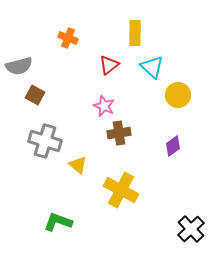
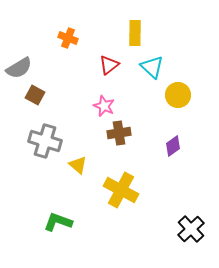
gray semicircle: moved 2 px down; rotated 16 degrees counterclockwise
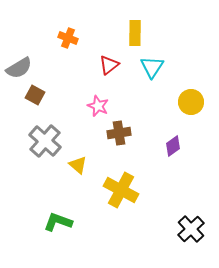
cyan triangle: rotated 20 degrees clockwise
yellow circle: moved 13 px right, 7 px down
pink star: moved 6 px left
gray cross: rotated 24 degrees clockwise
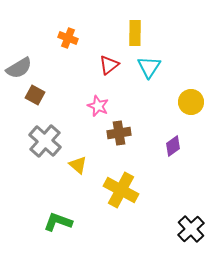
cyan triangle: moved 3 px left
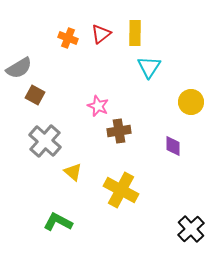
red triangle: moved 8 px left, 31 px up
brown cross: moved 2 px up
purple diamond: rotated 55 degrees counterclockwise
yellow triangle: moved 5 px left, 7 px down
green L-shape: rotated 8 degrees clockwise
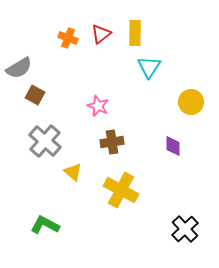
brown cross: moved 7 px left, 11 px down
green L-shape: moved 13 px left, 3 px down
black cross: moved 6 px left
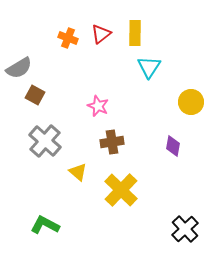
purple diamond: rotated 10 degrees clockwise
yellow triangle: moved 5 px right
yellow cross: rotated 16 degrees clockwise
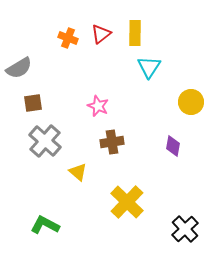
brown square: moved 2 px left, 8 px down; rotated 36 degrees counterclockwise
yellow cross: moved 6 px right, 12 px down
